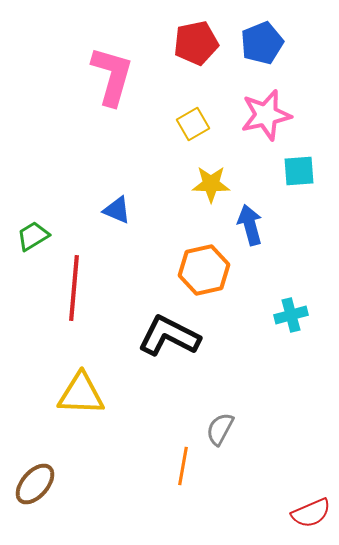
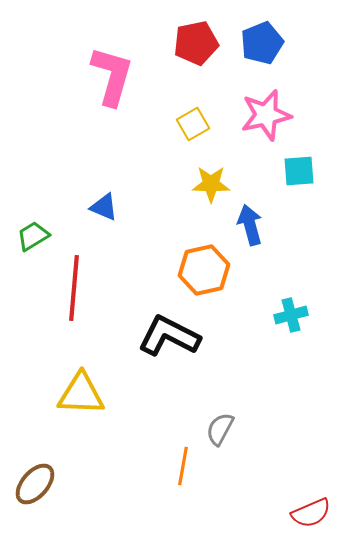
blue triangle: moved 13 px left, 3 px up
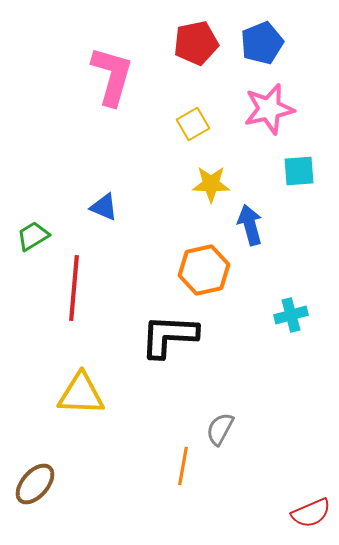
pink star: moved 3 px right, 6 px up
black L-shape: rotated 24 degrees counterclockwise
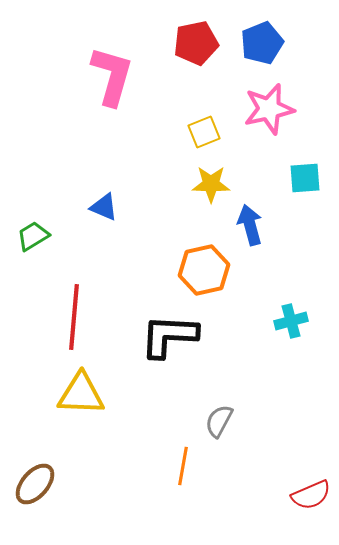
yellow square: moved 11 px right, 8 px down; rotated 8 degrees clockwise
cyan square: moved 6 px right, 7 px down
red line: moved 29 px down
cyan cross: moved 6 px down
gray semicircle: moved 1 px left, 8 px up
red semicircle: moved 18 px up
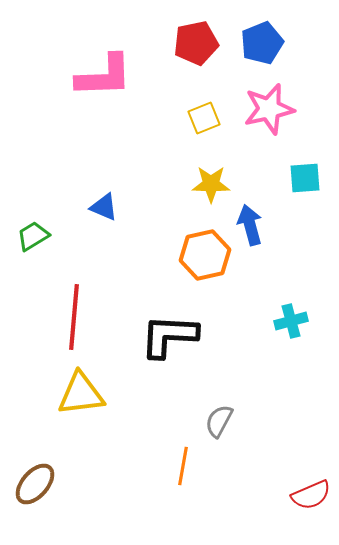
pink L-shape: moved 8 px left; rotated 72 degrees clockwise
yellow square: moved 14 px up
orange hexagon: moved 1 px right, 15 px up
yellow triangle: rotated 9 degrees counterclockwise
